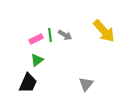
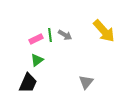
gray triangle: moved 2 px up
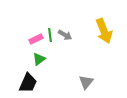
yellow arrow: rotated 20 degrees clockwise
green triangle: moved 2 px right, 1 px up
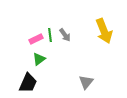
gray arrow: rotated 24 degrees clockwise
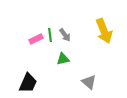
green triangle: moved 24 px right; rotated 24 degrees clockwise
gray triangle: moved 3 px right; rotated 28 degrees counterclockwise
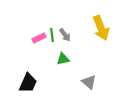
yellow arrow: moved 3 px left, 3 px up
green line: moved 2 px right
pink rectangle: moved 3 px right, 1 px up
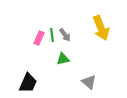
pink rectangle: rotated 40 degrees counterclockwise
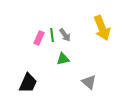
yellow arrow: moved 1 px right
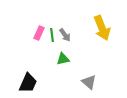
pink rectangle: moved 5 px up
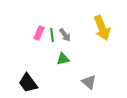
black trapezoid: rotated 120 degrees clockwise
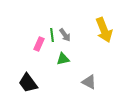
yellow arrow: moved 2 px right, 2 px down
pink rectangle: moved 11 px down
gray triangle: rotated 14 degrees counterclockwise
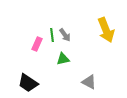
yellow arrow: moved 2 px right
pink rectangle: moved 2 px left
black trapezoid: rotated 20 degrees counterclockwise
